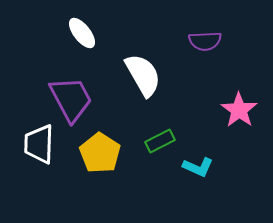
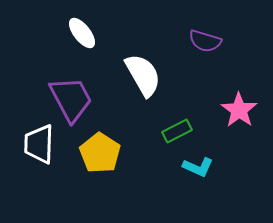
purple semicircle: rotated 20 degrees clockwise
green rectangle: moved 17 px right, 10 px up
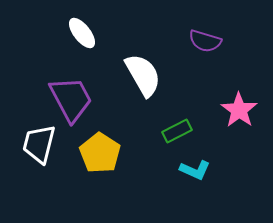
white trapezoid: rotated 12 degrees clockwise
cyan L-shape: moved 3 px left, 3 px down
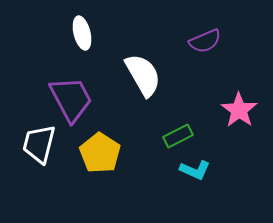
white ellipse: rotated 24 degrees clockwise
purple semicircle: rotated 40 degrees counterclockwise
green rectangle: moved 1 px right, 5 px down
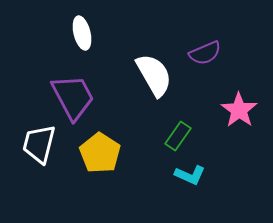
purple semicircle: moved 12 px down
white semicircle: moved 11 px right
purple trapezoid: moved 2 px right, 2 px up
green rectangle: rotated 28 degrees counterclockwise
cyan L-shape: moved 5 px left, 5 px down
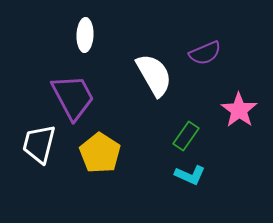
white ellipse: moved 3 px right, 2 px down; rotated 16 degrees clockwise
green rectangle: moved 8 px right
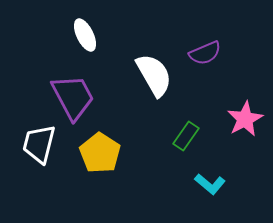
white ellipse: rotated 28 degrees counterclockwise
pink star: moved 6 px right, 9 px down; rotated 9 degrees clockwise
cyan L-shape: moved 20 px right, 9 px down; rotated 16 degrees clockwise
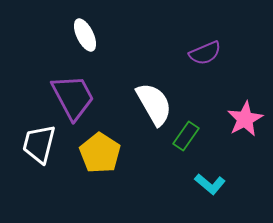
white semicircle: moved 29 px down
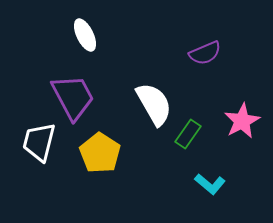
pink star: moved 3 px left, 2 px down
green rectangle: moved 2 px right, 2 px up
white trapezoid: moved 2 px up
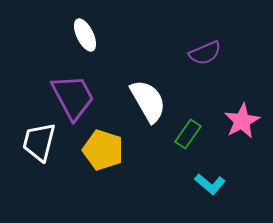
white semicircle: moved 6 px left, 3 px up
yellow pentagon: moved 3 px right, 3 px up; rotated 15 degrees counterclockwise
